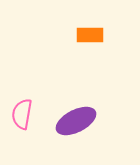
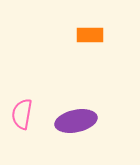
purple ellipse: rotated 15 degrees clockwise
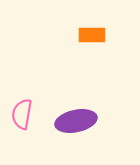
orange rectangle: moved 2 px right
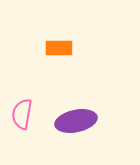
orange rectangle: moved 33 px left, 13 px down
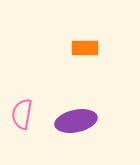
orange rectangle: moved 26 px right
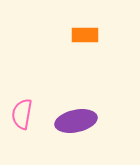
orange rectangle: moved 13 px up
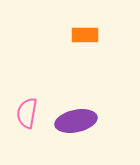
pink semicircle: moved 5 px right, 1 px up
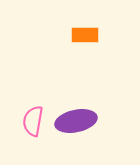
pink semicircle: moved 6 px right, 8 px down
